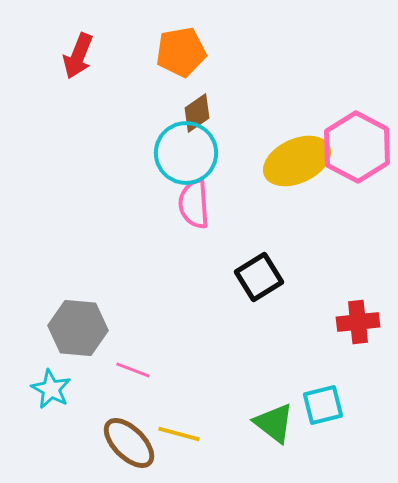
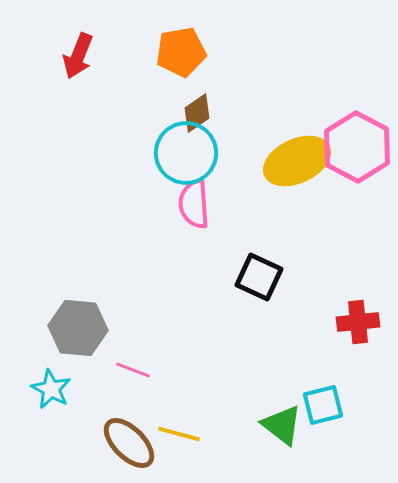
black square: rotated 33 degrees counterclockwise
green triangle: moved 8 px right, 2 px down
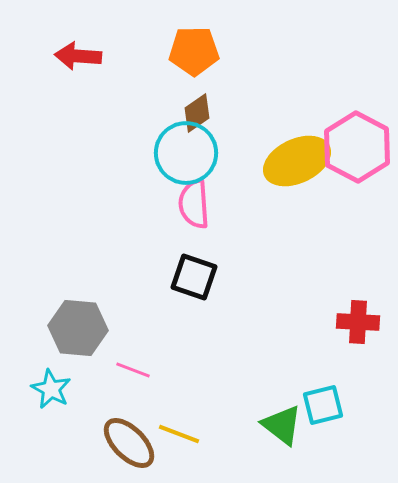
orange pentagon: moved 13 px right, 1 px up; rotated 9 degrees clockwise
red arrow: rotated 72 degrees clockwise
black square: moved 65 px left; rotated 6 degrees counterclockwise
red cross: rotated 9 degrees clockwise
yellow line: rotated 6 degrees clockwise
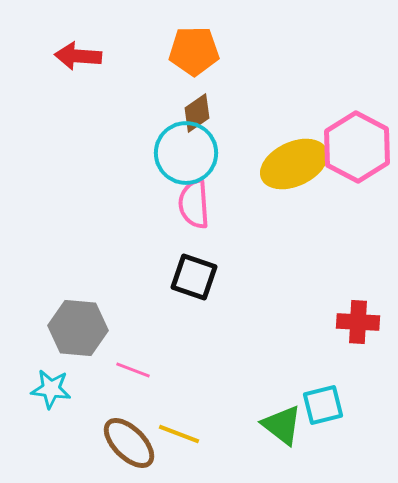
yellow ellipse: moved 3 px left, 3 px down
cyan star: rotated 21 degrees counterclockwise
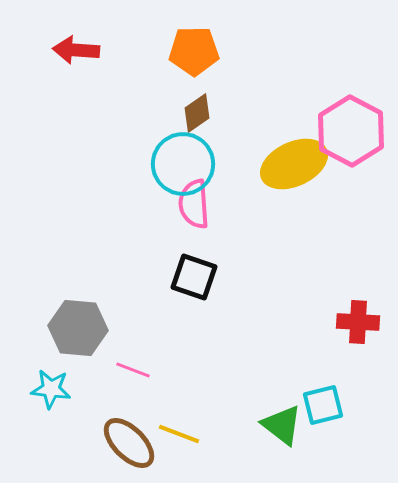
red arrow: moved 2 px left, 6 px up
pink hexagon: moved 6 px left, 16 px up
cyan circle: moved 3 px left, 11 px down
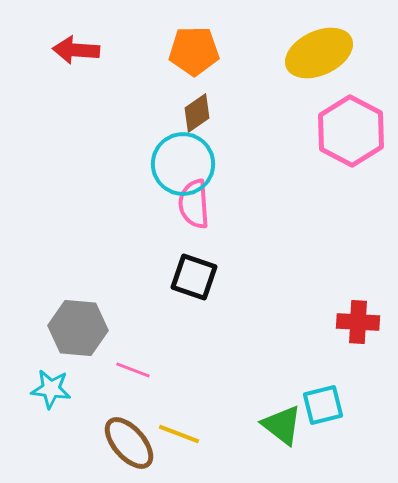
yellow ellipse: moved 25 px right, 111 px up
brown ellipse: rotated 4 degrees clockwise
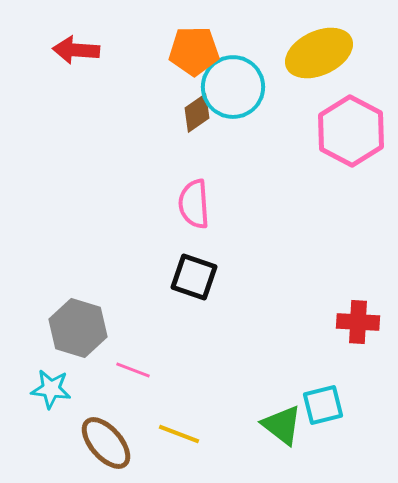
cyan circle: moved 50 px right, 77 px up
gray hexagon: rotated 12 degrees clockwise
brown ellipse: moved 23 px left
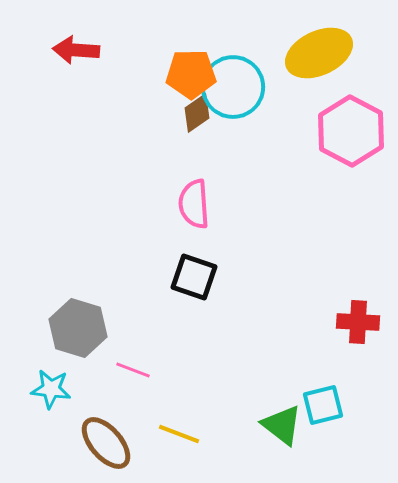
orange pentagon: moved 3 px left, 23 px down
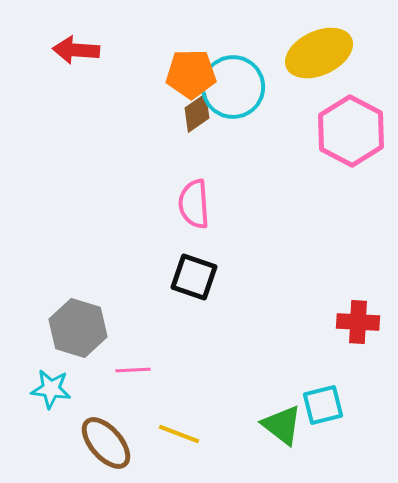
pink line: rotated 24 degrees counterclockwise
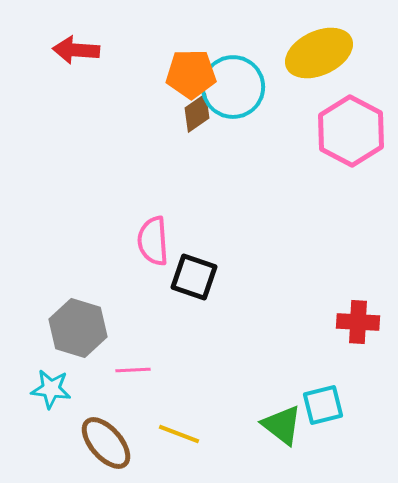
pink semicircle: moved 41 px left, 37 px down
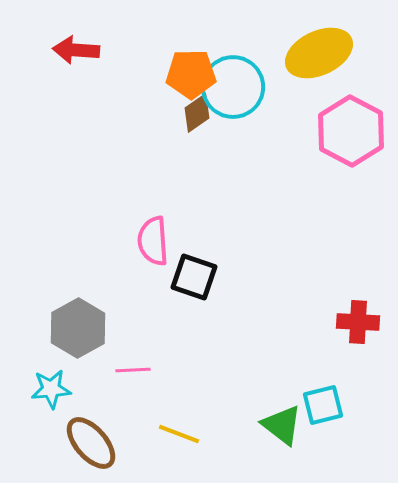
gray hexagon: rotated 14 degrees clockwise
cyan star: rotated 12 degrees counterclockwise
brown ellipse: moved 15 px left
